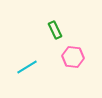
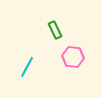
cyan line: rotated 30 degrees counterclockwise
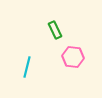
cyan line: rotated 15 degrees counterclockwise
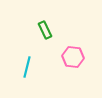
green rectangle: moved 10 px left
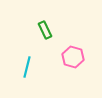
pink hexagon: rotated 10 degrees clockwise
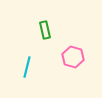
green rectangle: rotated 12 degrees clockwise
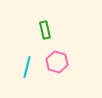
pink hexagon: moved 16 px left, 5 px down
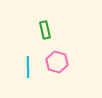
cyan line: moved 1 px right; rotated 15 degrees counterclockwise
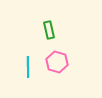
green rectangle: moved 4 px right
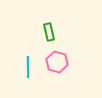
green rectangle: moved 2 px down
